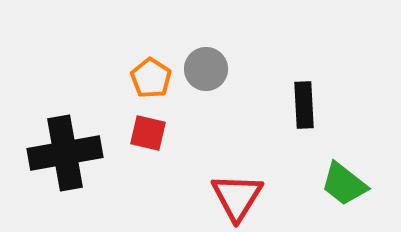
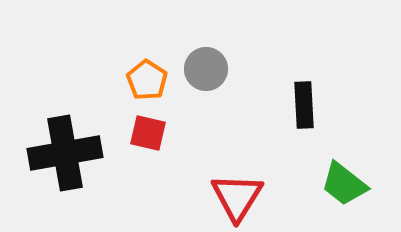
orange pentagon: moved 4 px left, 2 px down
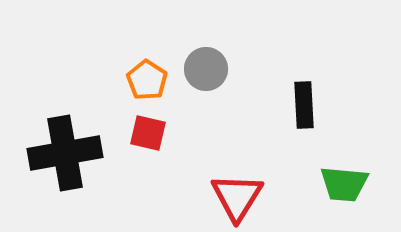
green trapezoid: rotated 33 degrees counterclockwise
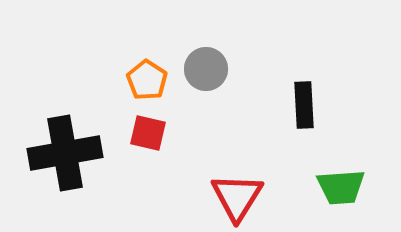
green trapezoid: moved 3 px left, 3 px down; rotated 9 degrees counterclockwise
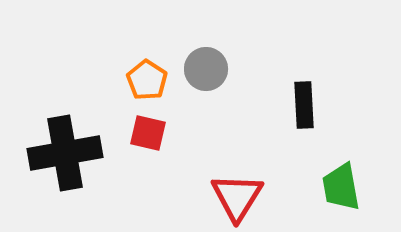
green trapezoid: rotated 84 degrees clockwise
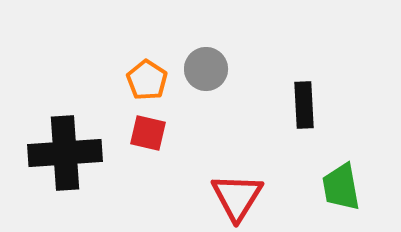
black cross: rotated 6 degrees clockwise
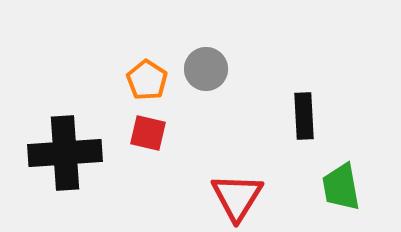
black rectangle: moved 11 px down
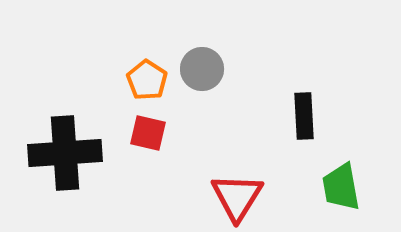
gray circle: moved 4 px left
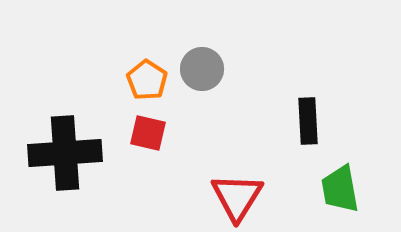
black rectangle: moved 4 px right, 5 px down
green trapezoid: moved 1 px left, 2 px down
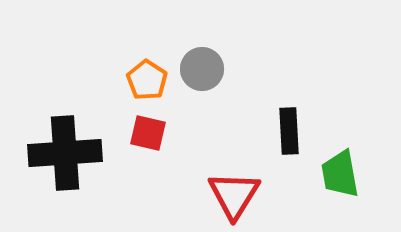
black rectangle: moved 19 px left, 10 px down
green trapezoid: moved 15 px up
red triangle: moved 3 px left, 2 px up
